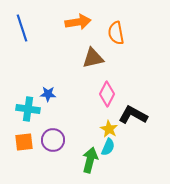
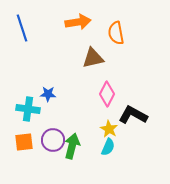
green arrow: moved 18 px left, 14 px up
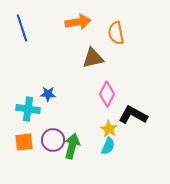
cyan semicircle: moved 1 px up
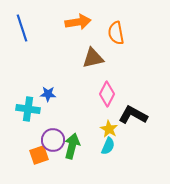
orange square: moved 15 px right, 13 px down; rotated 12 degrees counterclockwise
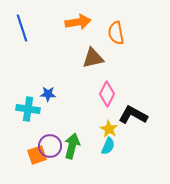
purple circle: moved 3 px left, 6 px down
orange square: moved 2 px left
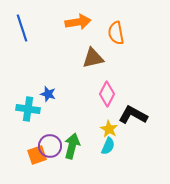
blue star: rotated 14 degrees clockwise
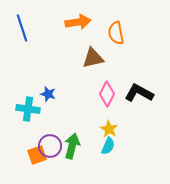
black L-shape: moved 6 px right, 22 px up
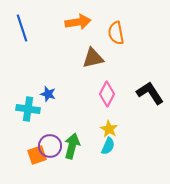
black L-shape: moved 11 px right; rotated 28 degrees clockwise
